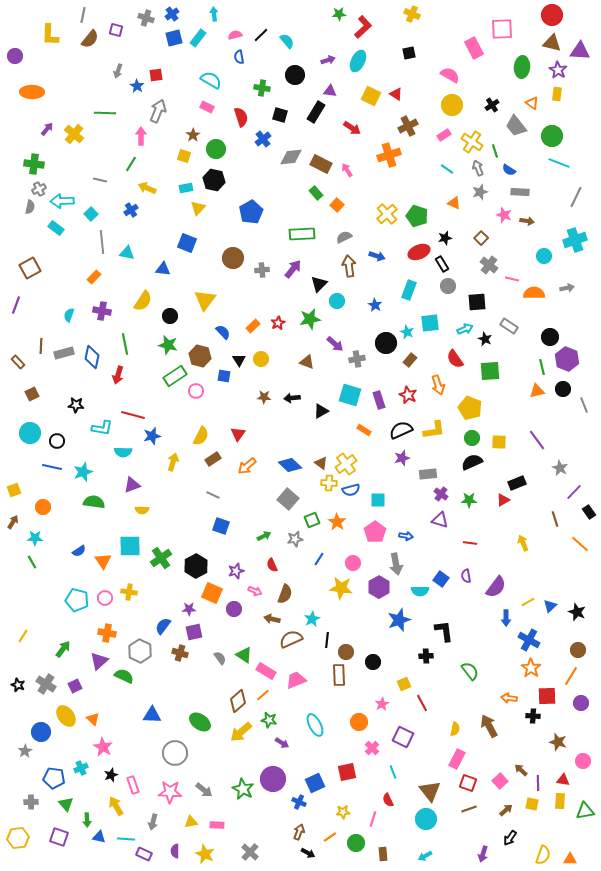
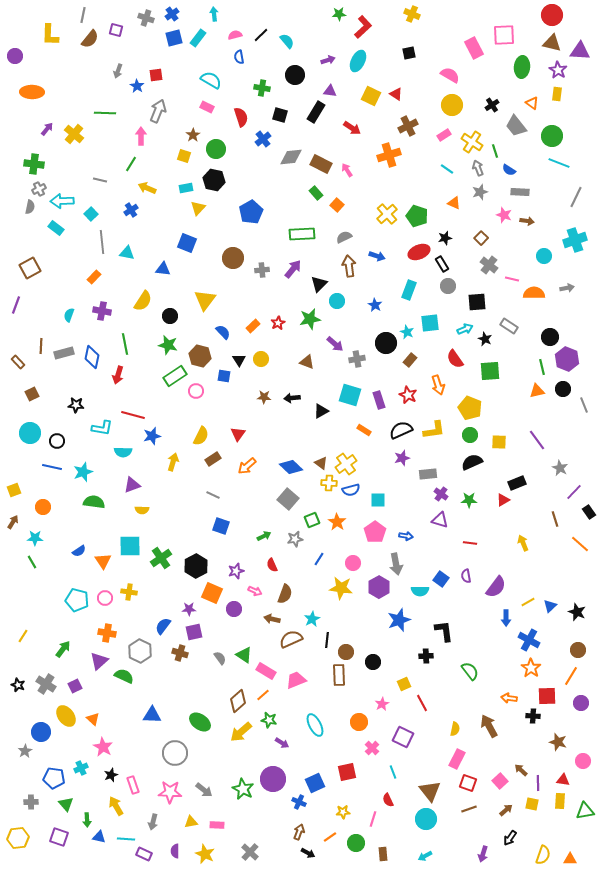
pink square at (502, 29): moved 2 px right, 6 px down
green circle at (472, 438): moved 2 px left, 3 px up
blue diamond at (290, 465): moved 1 px right, 2 px down
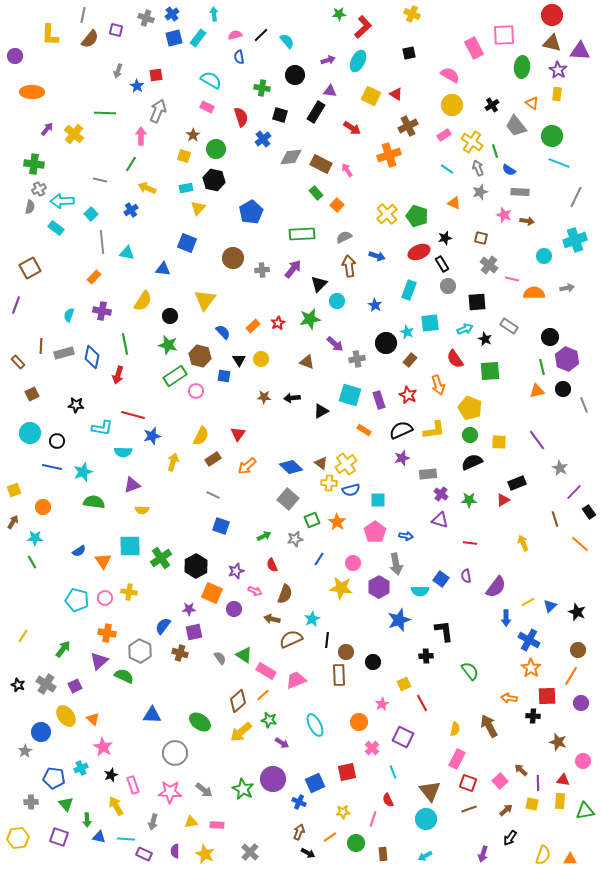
brown square at (481, 238): rotated 32 degrees counterclockwise
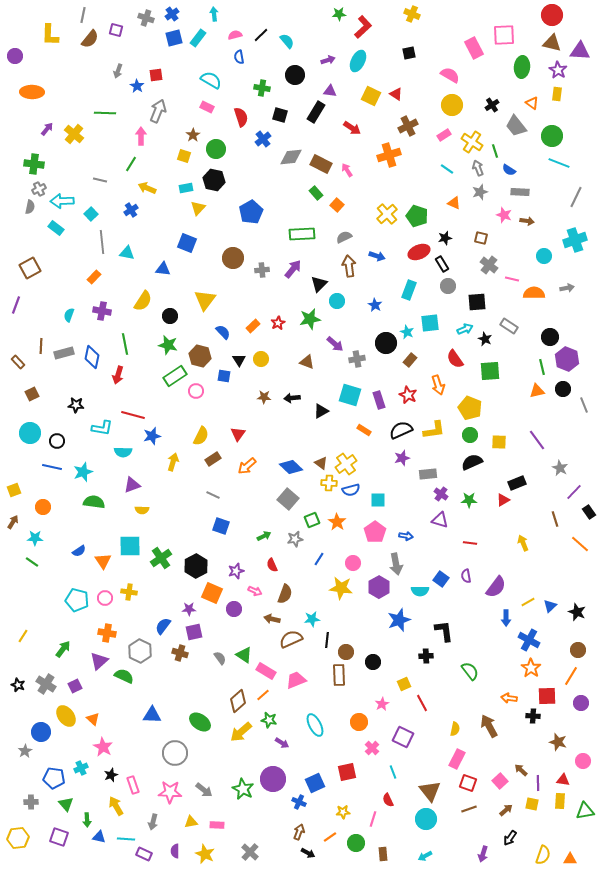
green line at (32, 562): rotated 24 degrees counterclockwise
cyan star at (312, 619): rotated 21 degrees clockwise
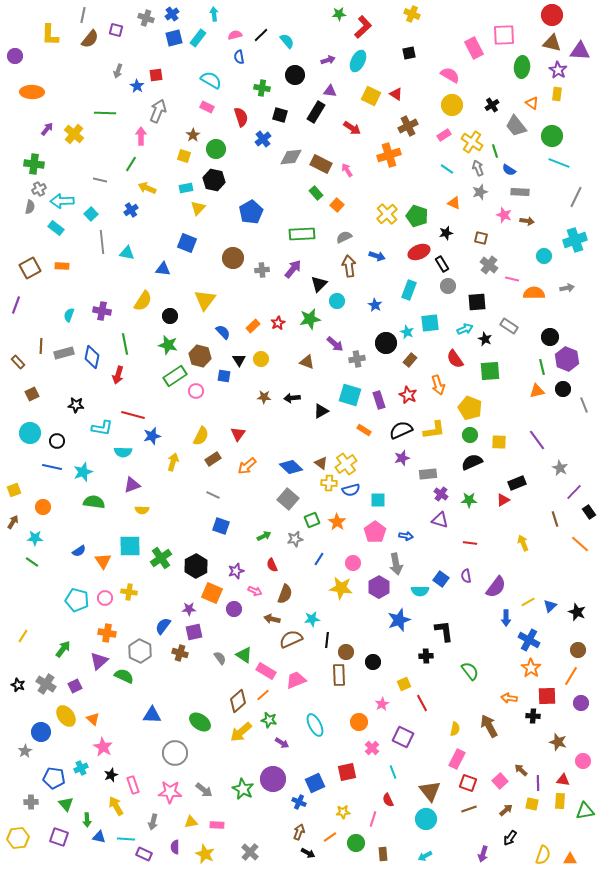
black star at (445, 238): moved 1 px right, 5 px up
orange rectangle at (94, 277): moved 32 px left, 11 px up; rotated 48 degrees clockwise
purple semicircle at (175, 851): moved 4 px up
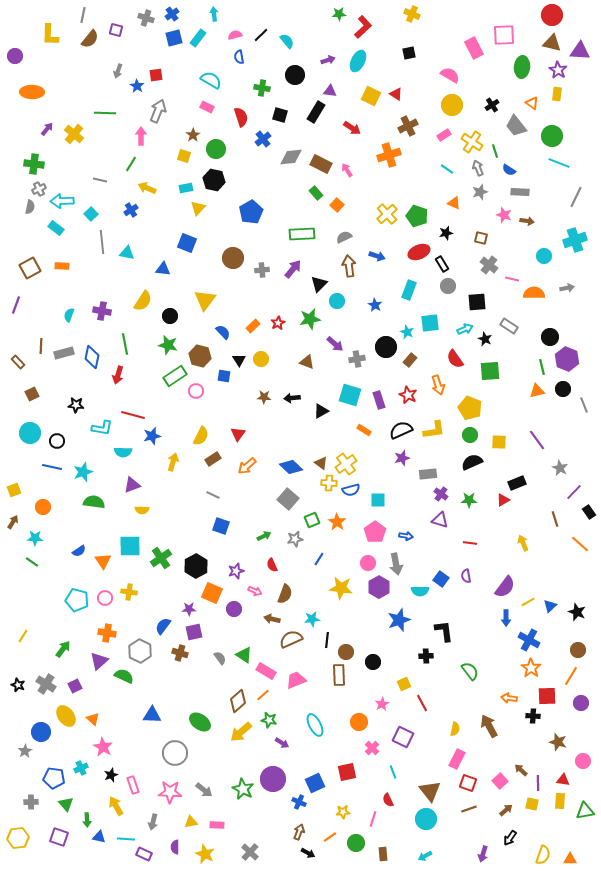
black circle at (386, 343): moved 4 px down
pink circle at (353, 563): moved 15 px right
purple semicircle at (496, 587): moved 9 px right
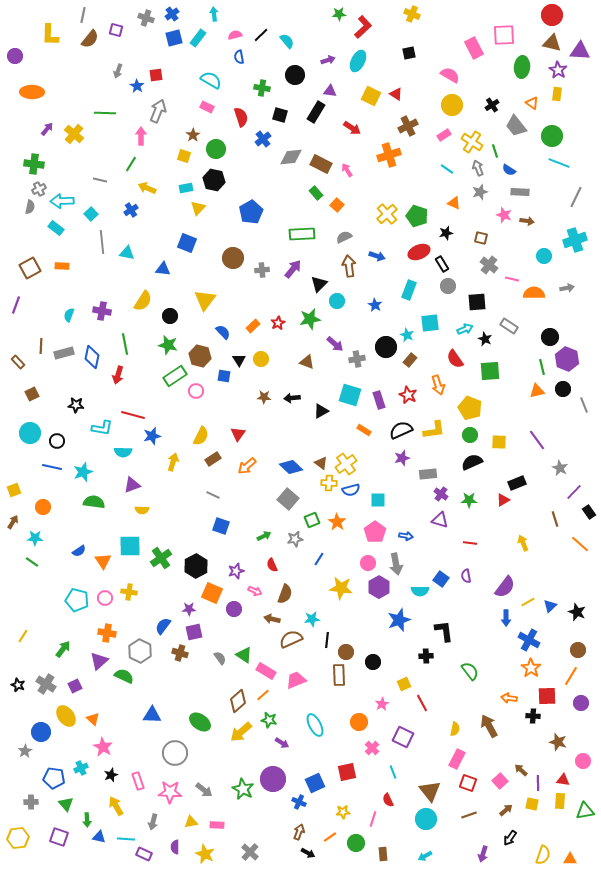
cyan star at (407, 332): moved 3 px down
pink rectangle at (133, 785): moved 5 px right, 4 px up
brown line at (469, 809): moved 6 px down
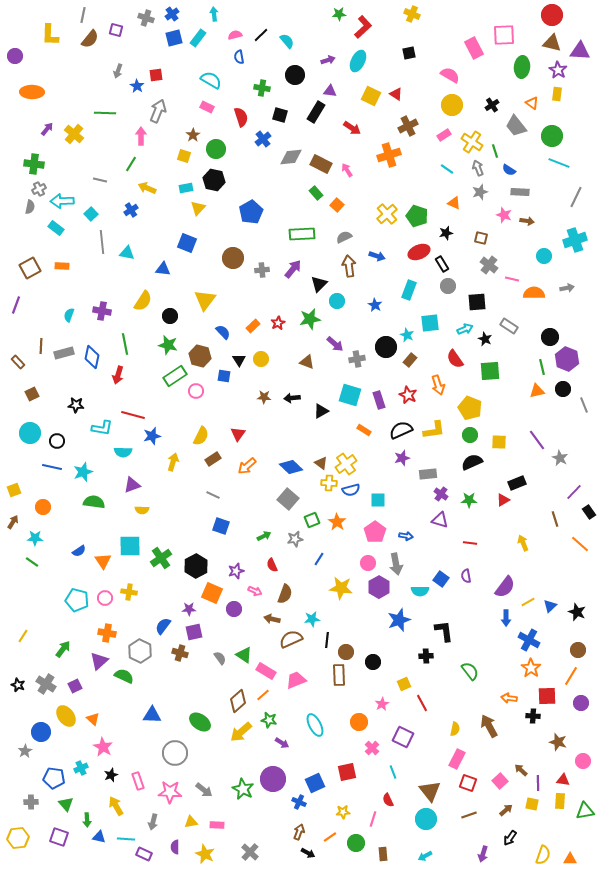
gray star at (560, 468): moved 10 px up
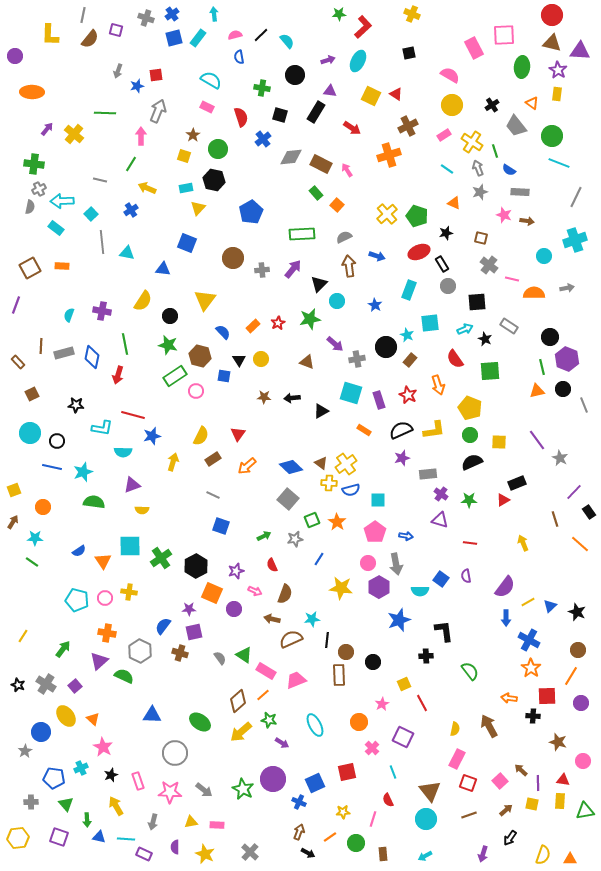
blue star at (137, 86): rotated 24 degrees clockwise
green circle at (216, 149): moved 2 px right
cyan square at (350, 395): moved 1 px right, 2 px up
purple square at (75, 686): rotated 16 degrees counterclockwise
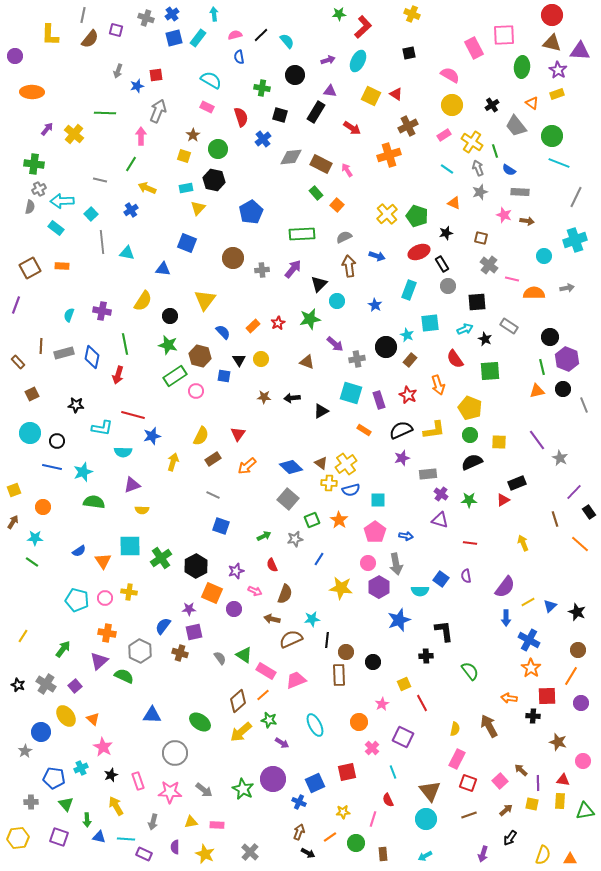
yellow rectangle at (557, 94): rotated 64 degrees clockwise
orange star at (337, 522): moved 2 px right, 2 px up
